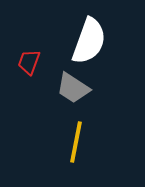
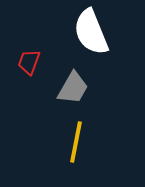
white semicircle: moved 2 px right, 9 px up; rotated 138 degrees clockwise
gray trapezoid: rotated 93 degrees counterclockwise
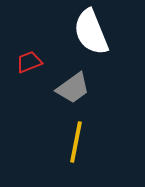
red trapezoid: rotated 48 degrees clockwise
gray trapezoid: rotated 24 degrees clockwise
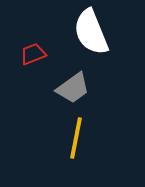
red trapezoid: moved 4 px right, 8 px up
yellow line: moved 4 px up
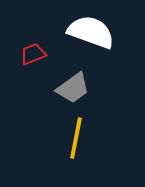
white semicircle: rotated 132 degrees clockwise
